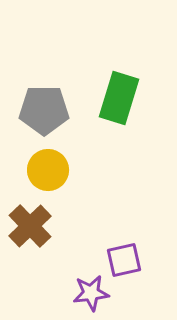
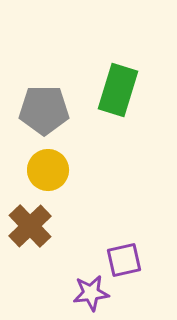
green rectangle: moved 1 px left, 8 px up
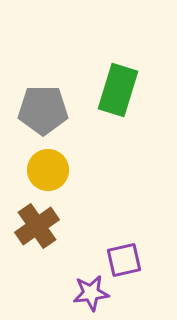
gray pentagon: moved 1 px left
brown cross: moved 7 px right; rotated 9 degrees clockwise
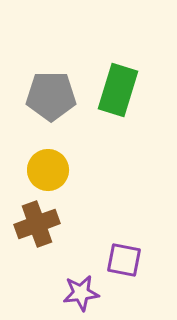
gray pentagon: moved 8 px right, 14 px up
brown cross: moved 2 px up; rotated 15 degrees clockwise
purple square: rotated 24 degrees clockwise
purple star: moved 10 px left
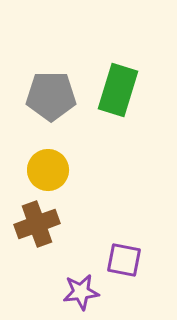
purple star: moved 1 px up
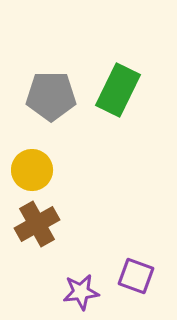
green rectangle: rotated 9 degrees clockwise
yellow circle: moved 16 px left
brown cross: rotated 9 degrees counterclockwise
purple square: moved 12 px right, 16 px down; rotated 9 degrees clockwise
